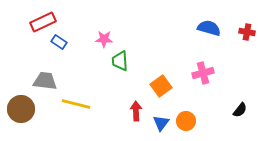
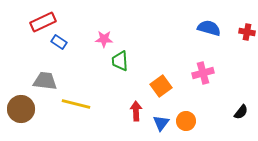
black semicircle: moved 1 px right, 2 px down
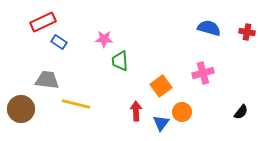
gray trapezoid: moved 2 px right, 1 px up
orange circle: moved 4 px left, 9 px up
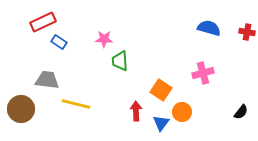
orange square: moved 4 px down; rotated 20 degrees counterclockwise
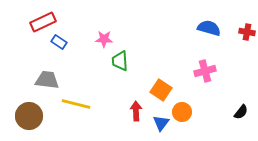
pink cross: moved 2 px right, 2 px up
brown circle: moved 8 px right, 7 px down
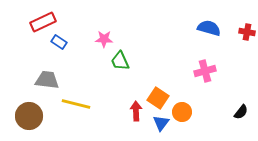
green trapezoid: rotated 20 degrees counterclockwise
orange square: moved 3 px left, 8 px down
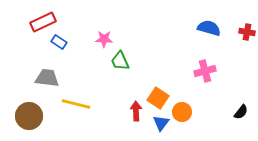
gray trapezoid: moved 2 px up
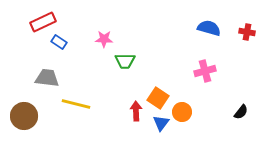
green trapezoid: moved 5 px right; rotated 65 degrees counterclockwise
brown circle: moved 5 px left
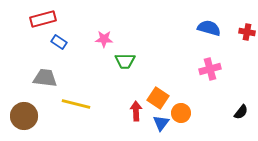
red rectangle: moved 3 px up; rotated 10 degrees clockwise
pink cross: moved 5 px right, 2 px up
gray trapezoid: moved 2 px left
orange circle: moved 1 px left, 1 px down
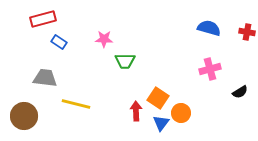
black semicircle: moved 1 px left, 20 px up; rotated 21 degrees clockwise
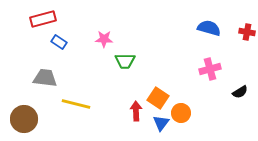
brown circle: moved 3 px down
